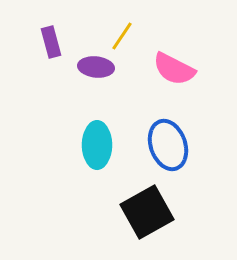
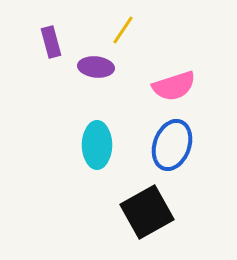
yellow line: moved 1 px right, 6 px up
pink semicircle: moved 17 px down; rotated 45 degrees counterclockwise
blue ellipse: moved 4 px right; rotated 39 degrees clockwise
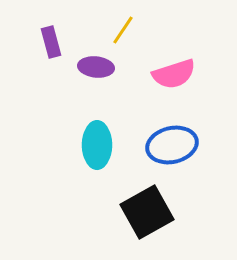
pink semicircle: moved 12 px up
blue ellipse: rotated 57 degrees clockwise
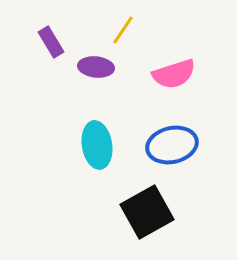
purple rectangle: rotated 16 degrees counterclockwise
cyan ellipse: rotated 9 degrees counterclockwise
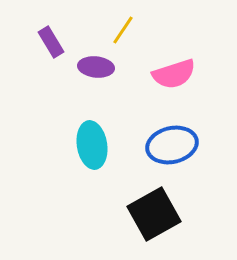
cyan ellipse: moved 5 px left
black square: moved 7 px right, 2 px down
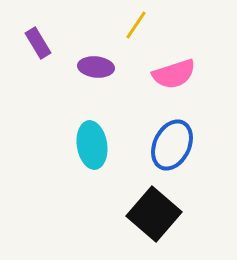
yellow line: moved 13 px right, 5 px up
purple rectangle: moved 13 px left, 1 px down
blue ellipse: rotated 51 degrees counterclockwise
black square: rotated 20 degrees counterclockwise
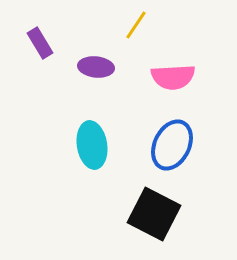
purple rectangle: moved 2 px right
pink semicircle: moved 1 px left, 3 px down; rotated 15 degrees clockwise
black square: rotated 14 degrees counterclockwise
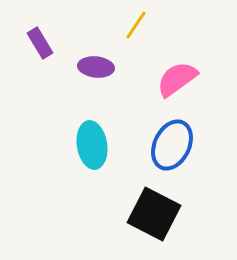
pink semicircle: moved 4 px right, 2 px down; rotated 147 degrees clockwise
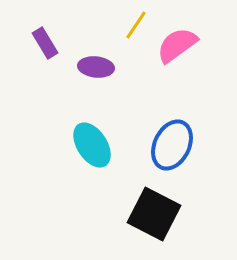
purple rectangle: moved 5 px right
pink semicircle: moved 34 px up
cyan ellipse: rotated 24 degrees counterclockwise
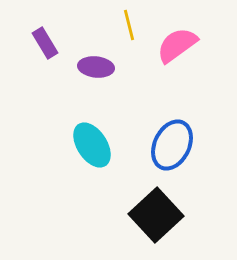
yellow line: moved 7 px left; rotated 48 degrees counterclockwise
black square: moved 2 px right, 1 px down; rotated 20 degrees clockwise
